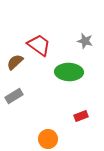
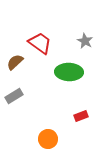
gray star: rotated 14 degrees clockwise
red trapezoid: moved 1 px right, 2 px up
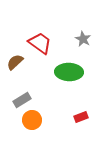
gray star: moved 2 px left, 2 px up
gray rectangle: moved 8 px right, 4 px down
red rectangle: moved 1 px down
orange circle: moved 16 px left, 19 px up
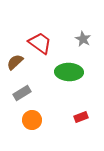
gray rectangle: moved 7 px up
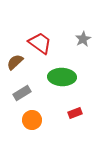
gray star: rotated 14 degrees clockwise
green ellipse: moved 7 px left, 5 px down
red rectangle: moved 6 px left, 4 px up
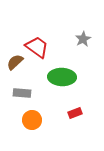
red trapezoid: moved 3 px left, 4 px down
gray rectangle: rotated 36 degrees clockwise
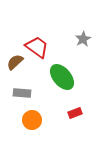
green ellipse: rotated 48 degrees clockwise
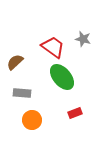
gray star: rotated 28 degrees counterclockwise
red trapezoid: moved 16 px right
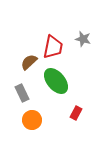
red trapezoid: rotated 65 degrees clockwise
brown semicircle: moved 14 px right
green ellipse: moved 6 px left, 4 px down
gray rectangle: rotated 60 degrees clockwise
red rectangle: moved 1 px right; rotated 40 degrees counterclockwise
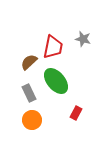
gray rectangle: moved 7 px right
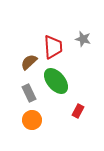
red trapezoid: rotated 15 degrees counterclockwise
red rectangle: moved 2 px right, 2 px up
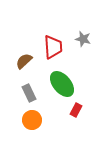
brown semicircle: moved 5 px left, 1 px up
green ellipse: moved 6 px right, 3 px down
red rectangle: moved 2 px left, 1 px up
